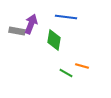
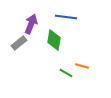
gray rectangle: moved 2 px right, 12 px down; rotated 49 degrees counterclockwise
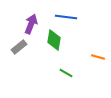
gray rectangle: moved 4 px down
orange line: moved 16 px right, 9 px up
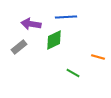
blue line: rotated 10 degrees counterclockwise
purple arrow: rotated 102 degrees counterclockwise
green diamond: rotated 55 degrees clockwise
green line: moved 7 px right
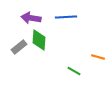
purple arrow: moved 6 px up
green diamond: moved 15 px left; rotated 60 degrees counterclockwise
green line: moved 1 px right, 2 px up
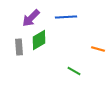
purple arrow: rotated 54 degrees counterclockwise
green diamond: rotated 55 degrees clockwise
gray rectangle: rotated 56 degrees counterclockwise
orange line: moved 8 px up
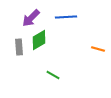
green line: moved 21 px left, 4 px down
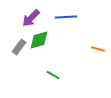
green diamond: rotated 15 degrees clockwise
gray rectangle: rotated 42 degrees clockwise
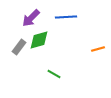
orange line: rotated 32 degrees counterclockwise
green line: moved 1 px right, 1 px up
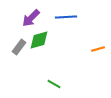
green line: moved 10 px down
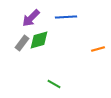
gray rectangle: moved 3 px right, 4 px up
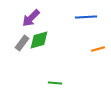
blue line: moved 20 px right
green line: moved 1 px right, 1 px up; rotated 24 degrees counterclockwise
